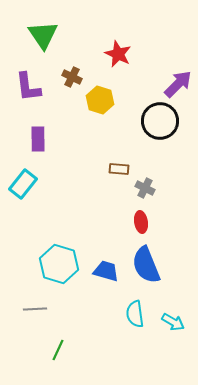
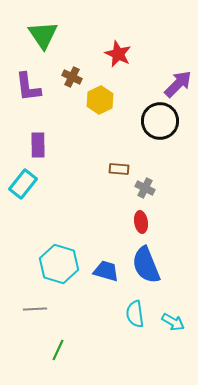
yellow hexagon: rotated 16 degrees clockwise
purple rectangle: moved 6 px down
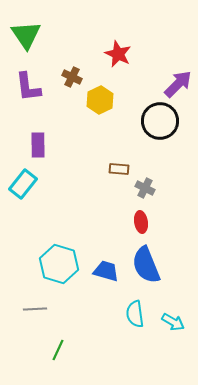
green triangle: moved 17 px left
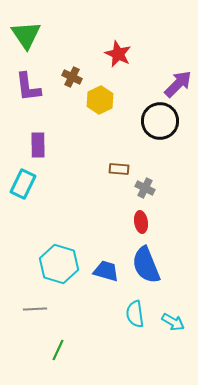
cyan rectangle: rotated 12 degrees counterclockwise
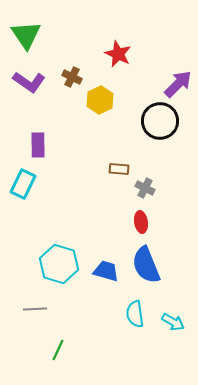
purple L-shape: moved 1 px right, 5 px up; rotated 48 degrees counterclockwise
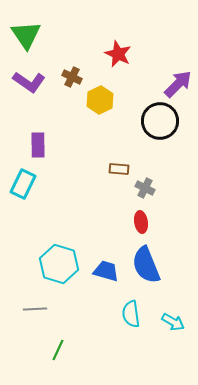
cyan semicircle: moved 4 px left
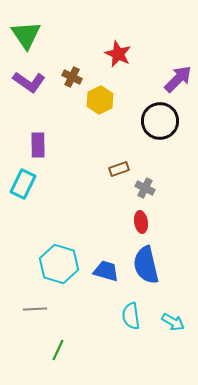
purple arrow: moved 5 px up
brown rectangle: rotated 24 degrees counterclockwise
blue semicircle: rotated 9 degrees clockwise
cyan semicircle: moved 2 px down
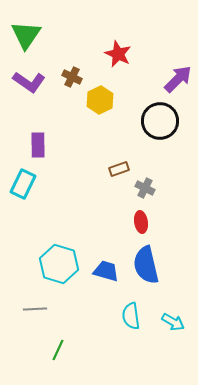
green triangle: rotated 8 degrees clockwise
